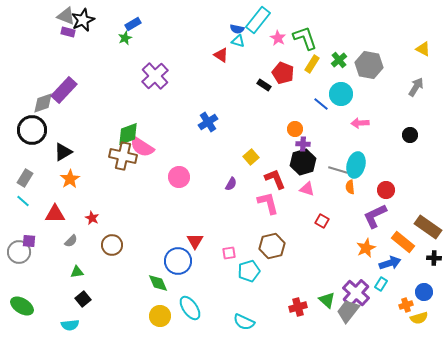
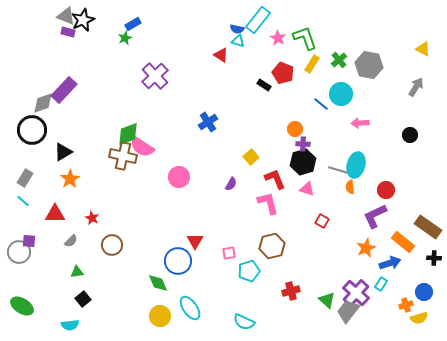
red cross at (298, 307): moved 7 px left, 16 px up
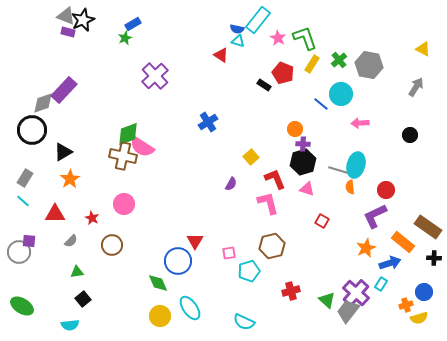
pink circle at (179, 177): moved 55 px left, 27 px down
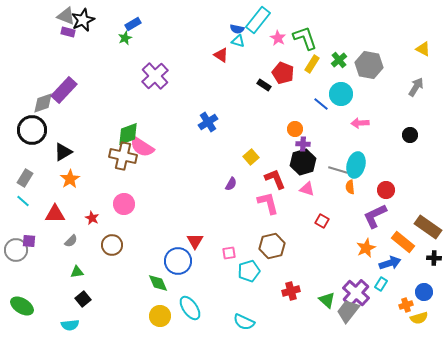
gray circle at (19, 252): moved 3 px left, 2 px up
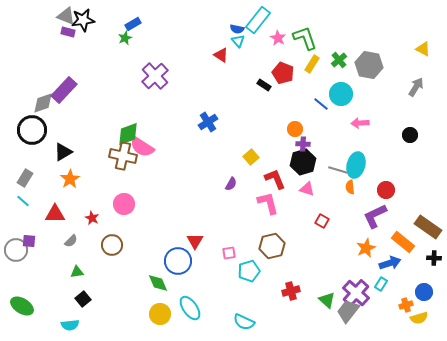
black star at (83, 20): rotated 15 degrees clockwise
cyan triangle at (238, 41): rotated 32 degrees clockwise
yellow circle at (160, 316): moved 2 px up
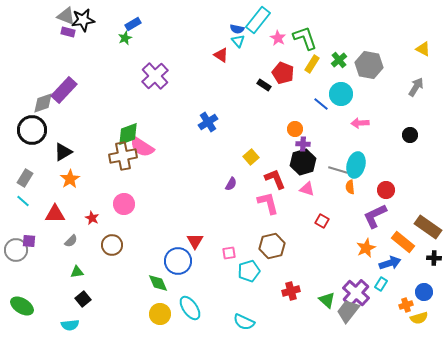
brown cross at (123, 156): rotated 24 degrees counterclockwise
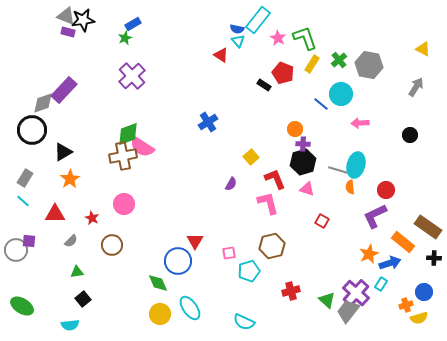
purple cross at (155, 76): moved 23 px left
orange star at (366, 248): moved 3 px right, 6 px down
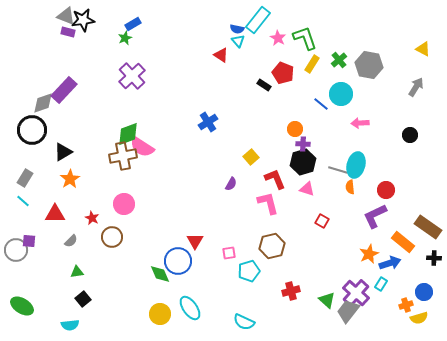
brown circle at (112, 245): moved 8 px up
green diamond at (158, 283): moved 2 px right, 9 px up
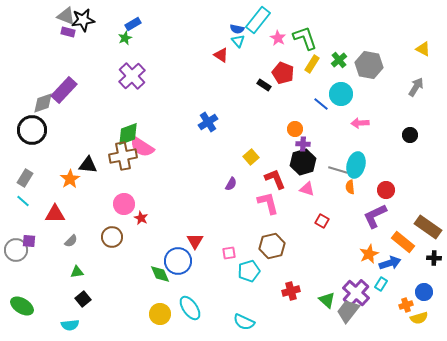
black triangle at (63, 152): moved 25 px right, 13 px down; rotated 36 degrees clockwise
red star at (92, 218): moved 49 px right
